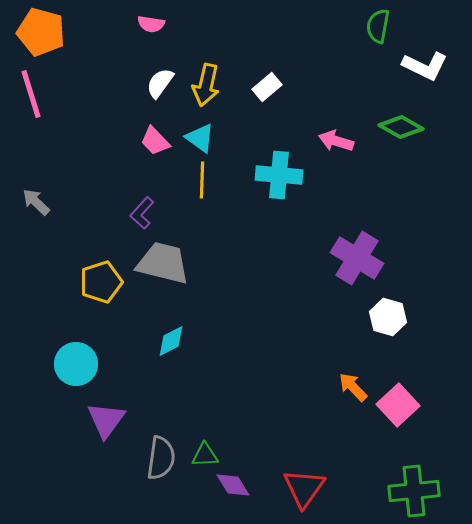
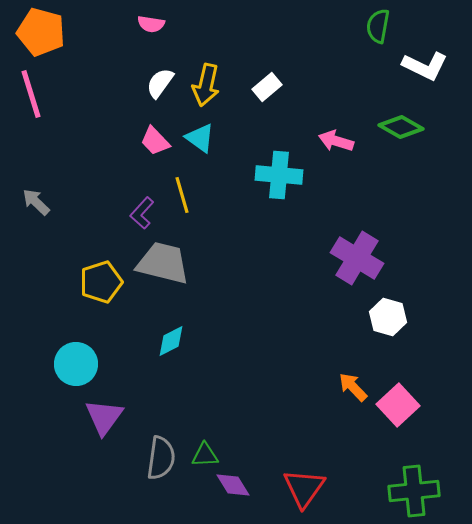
yellow line: moved 20 px left, 15 px down; rotated 18 degrees counterclockwise
purple triangle: moved 2 px left, 3 px up
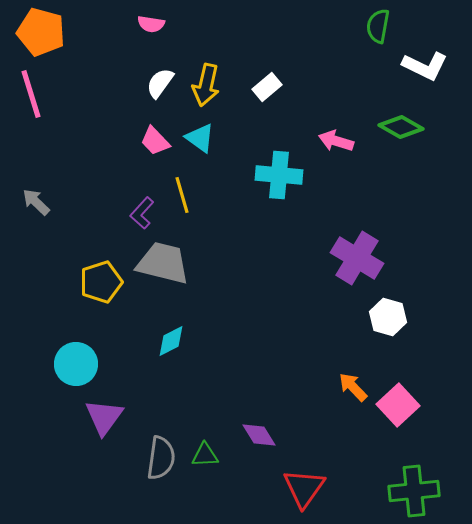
purple diamond: moved 26 px right, 50 px up
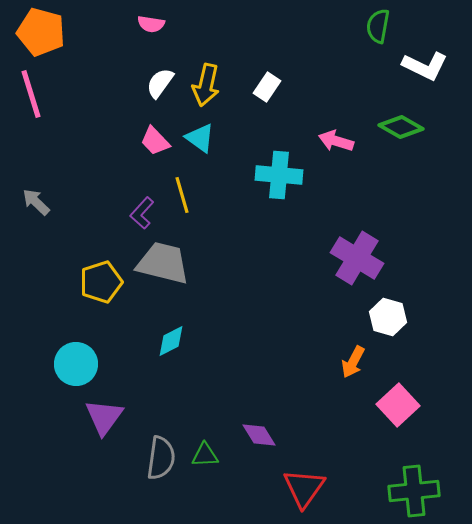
white rectangle: rotated 16 degrees counterclockwise
orange arrow: moved 25 px up; rotated 108 degrees counterclockwise
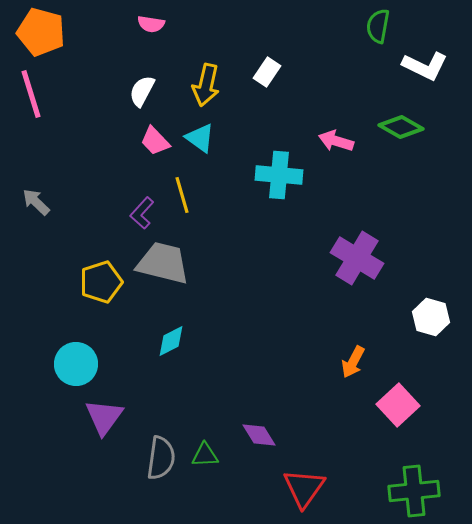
white semicircle: moved 18 px left, 8 px down; rotated 8 degrees counterclockwise
white rectangle: moved 15 px up
white hexagon: moved 43 px right
